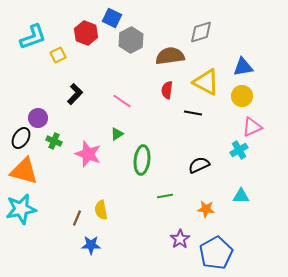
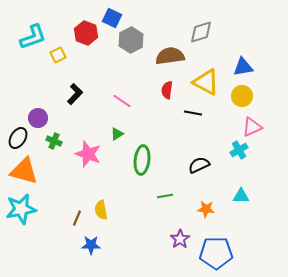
black ellipse: moved 3 px left
blue pentagon: rotated 28 degrees clockwise
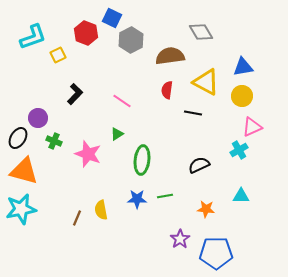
gray diamond: rotated 75 degrees clockwise
blue star: moved 46 px right, 46 px up
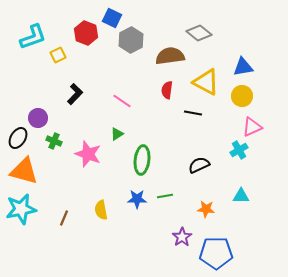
gray diamond: moved 2 px left, 1 px down; rotated 20 degrees counterclockwise
brown line: moved 13 px left
purple star: moved 2 px right, 2 px up
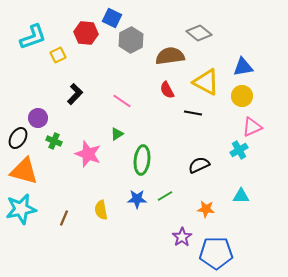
red hexagon: rotated 15 degrees counterclockwise
red semicircle: rotated 36 degrees counterclockwise
green line: rotated 21 degrees counterclockwise
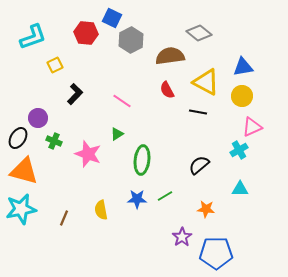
yellow square: moved 3 px left, 10 px down
black line: moved 5 px right, 1 px up
black semicircle: rotated 15 degrees counterclockwise
cyan triangle: moved 1 px left, 7 px up
